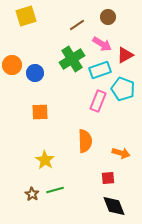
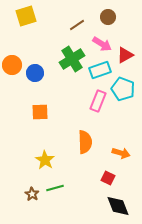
orange semicircle: moved 1 px down
red square: rotated 32 degrees clockwise
green line: moved 2 px up
black diamond: moved 4 px right
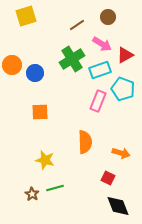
yellow star: rotated 18 degrees counterclockwise
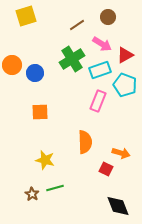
cyan pentagon: moved 2 px right, 4 px up
red square: moved 2 px left, 9 px up
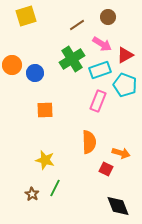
orange square: moved 5 px right, 2 px up
orange semicircle: moved 4 px right
green line: rotated 48 degrees counterclockwise
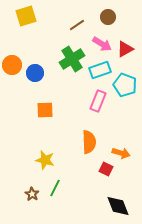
red triangle: moved 6 px up
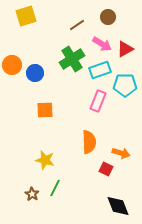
cyan pentagon: rotated 20 degrees counterclockwise
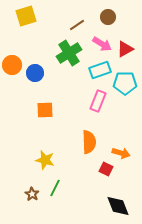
green cross: moved 3 px left, 6 px up
cyan pentagon: moved 2 px up
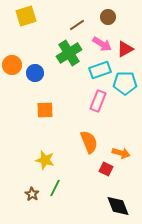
orange semicircle: rotated 20 degrees counterclockwise
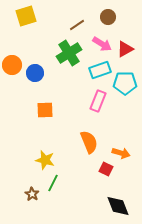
green line: moved 2 px left, 5 px up
